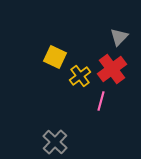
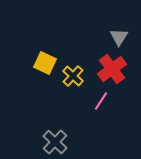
gray triangle: rotated 12 degrees counterclockwise
yellow square: moved 10 px left, 6 px down
yellow cross: moved 7 px left; rotated 10 degrees counterclockwise
pink line: rotated 18 degrees clockwise
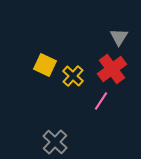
yellow square: moved 2 px down
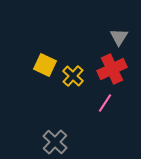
red cross: rotated 12 degrees clockwise
pink line: moved 4 px right, 2 px down
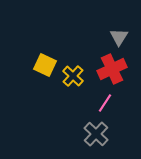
gray cross: moved 41 px right, 8 px up
